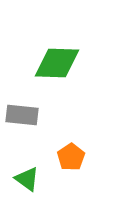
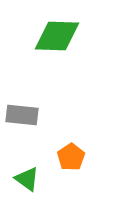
green diamond: moved 27 px up
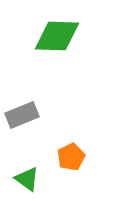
gray rectangle: rotated 28 degrees counterclockwise
orange pentagon: rotated 8 degrees clockwise
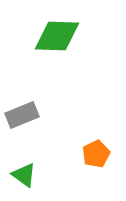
orange pentagon: moved 25 px right, 3 px up
green triangle: moved 3 px left, 4 px up
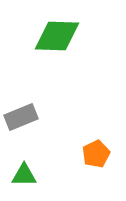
gray rectangle: moved 1 px left, 2 px down
green triangle: rotated 36 degrees counterclockwise
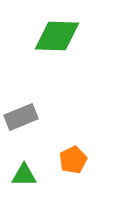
orange pentagon: moved 23 px left, 6 px down
